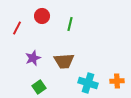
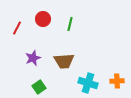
red circle: moved 1 px right, 3 px down
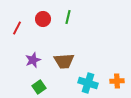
green line: moved 2 px left, 7 px up
purple star: moved 2 px down
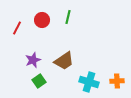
red circle: moved 1 px left, 1 px down
brown trapezoid: rotated 30 degrees counterclockwise
cyan cross: moved 1 px right, 1 px up
green square: moved 6 px up
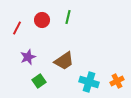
purple star: moved 5 px left, 3 px up
orange cross: rotated 24 degrees counterclockwise
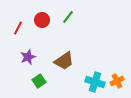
green line: rotated 24 degrees clockwise
red line: moved 1 px right
cyan cross: moved 6 px right
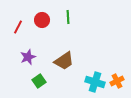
green line: rotated 40 degrees counterclockwise
red line: moved 1 px up
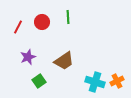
red circle: moved 2 px down
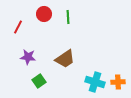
red circle: moved 2 px right, 8 px up
purple star: rotated 28 degrees clockwise
brown trapezoid: moved 1 px right, 2 px up
orange cross: moved 1 px right, 1 px down; rotated 24 degrees clockwise
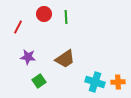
green line: moved 2 px left
